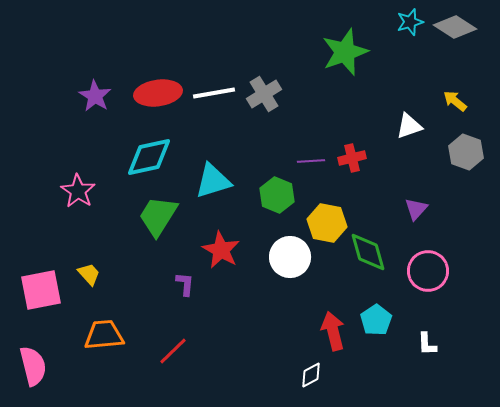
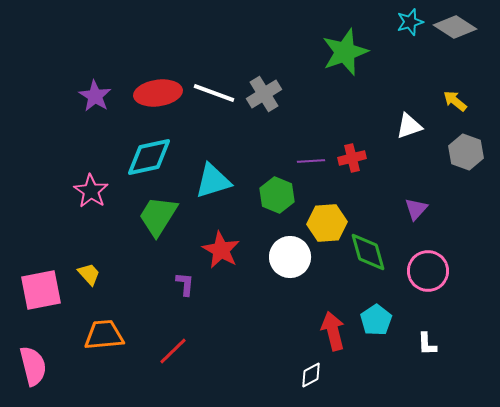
white line: rotated 30 degrees clockwise
pink star: moved 13 px right
yellow hexagon: rotated 15 degrees counterclockwise
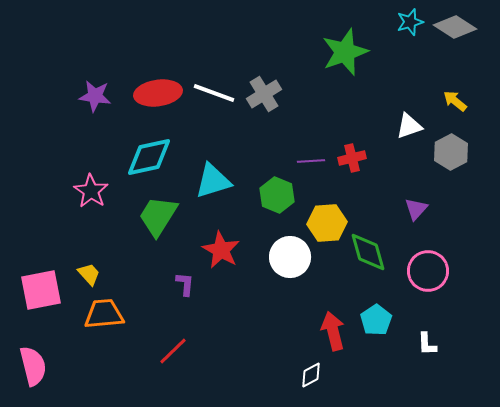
purple star: rotated 24 degrees counterclockwise
gray hexagon: moved 15 px left; rotated 12 degrees clockwise
orange trapezoid: moved 21 px up
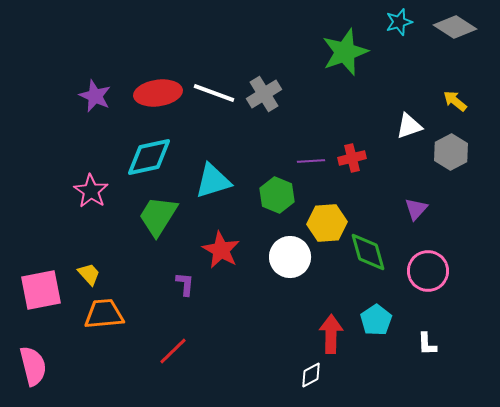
cyan star: moved 11 px left
purple star: rotated 16 degrees clockwise
red arrow: moved 2 px left, 3 px down; rotated 15 degrees clockwise
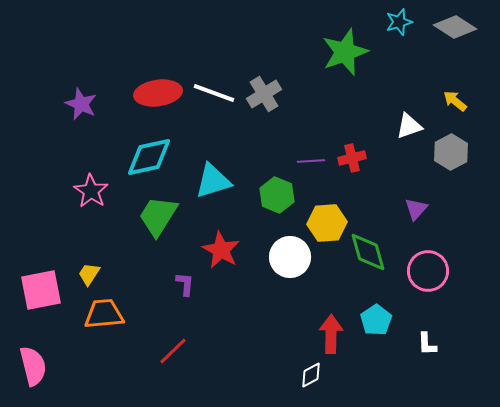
purple star: moved 14 px left, 8 px down
yellow trapezoid: rotated 105 degrees counterclockwise
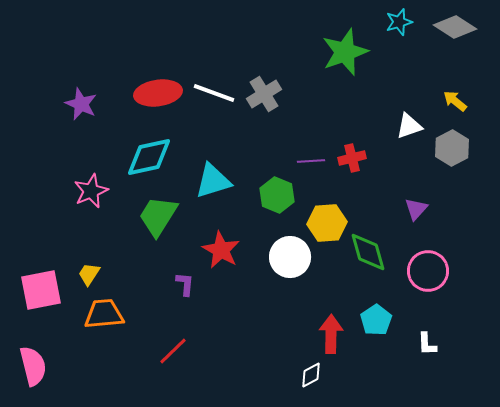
gray hexagon: moved 1 px right, 4 px up
pink star: rotated 16 degrees clockwise
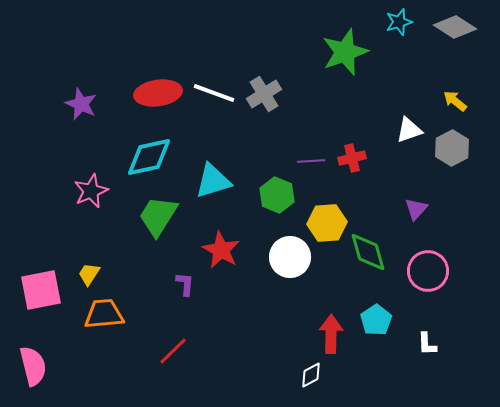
white triangle: moved 4 px down
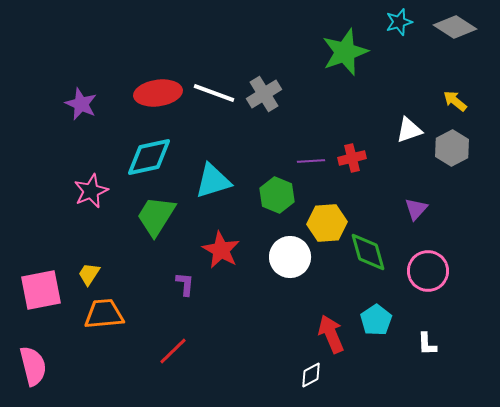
green trapezoid: moved 2 px left
red arrow: rotated 24 degrees counterclockwise
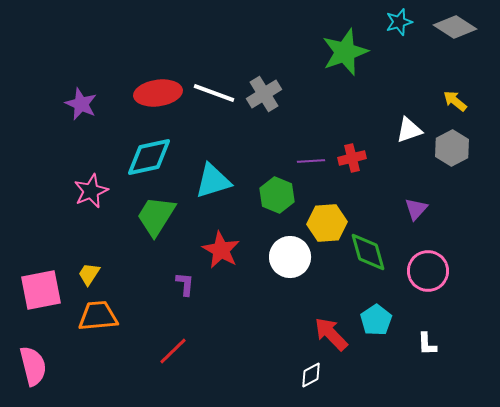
orange trapezoid: moved 6 px left, 2 px down
red arrow: rotated 21 degrees counterclockwise
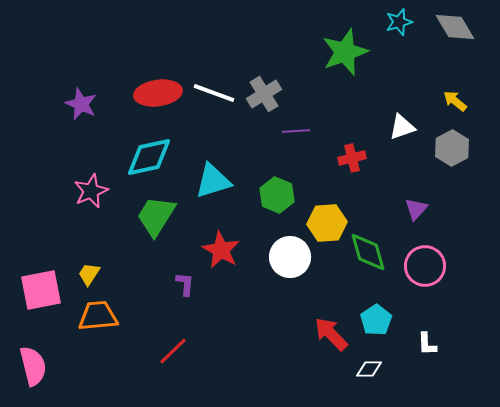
gray diamond: rotated 27 degrees clockwise
white triangle: moved 7 px left, 3 px up
purple line: moved 15 px left, 30 px up
pink circle: moved 3 px left, 5 px up
white diamond: moved 58 px right, 6 px up; rotated 28 degrees clockwise
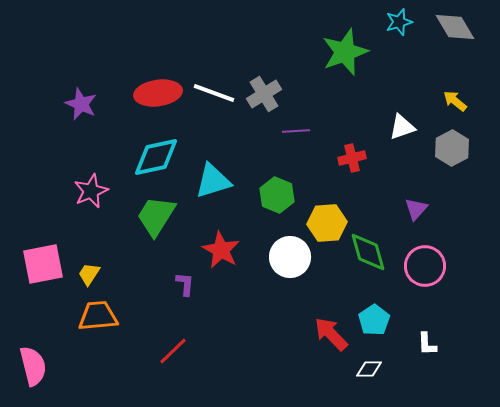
cyan diamond: moved 7 px right
pink square: moved 2 px right, 26 px up
cyan pentagon: moved 2 px left
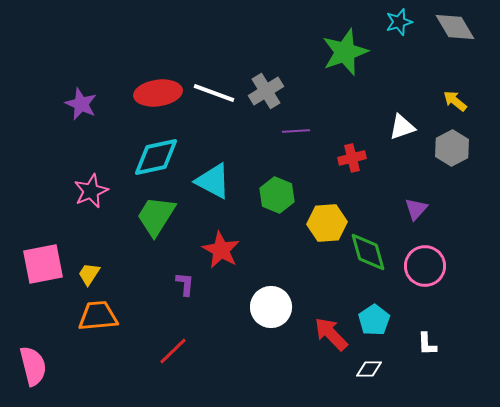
gray cross: moved 2 px right, 3 px up
cyan triangle: rotated 45 degrees clockwise
white circle: moved 19 px left, 50 px down
